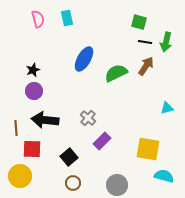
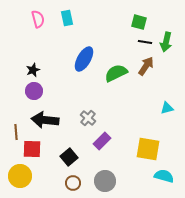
brown line: moved 4 px down
gray circle: moved 12 px left, 4 px up
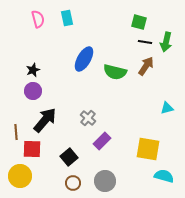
green semicircle: moved 1 px left, 1 px up; rotated 140 degrees counterclockwise
purple circle: moved 1 px left
black arrow: rotated 124 degrees clockwise
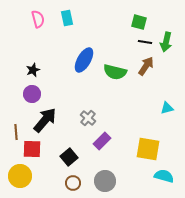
blue ellipse: moved 1 px down
purple circle: moved 1 px left, 3 px down
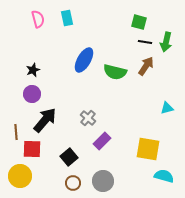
gray circle: moved 2 px left
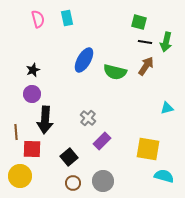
black arrow: rotated 144 degrees clockwise
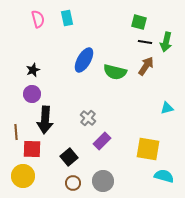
yellow circle: moved 3 px right
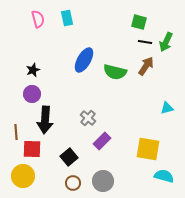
green arrow: rotated 12 degrees clockwise
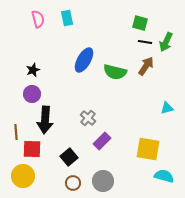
green square: moved 1 px right, 1 px down
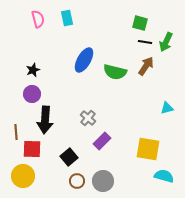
brown circle: moved 4 px right, 2 px up
